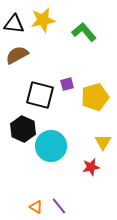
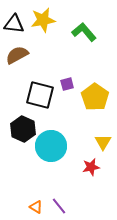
yellow pentagon: rotated 20 degrees counterclockwise
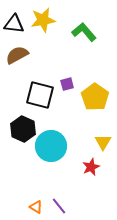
red star: rotated 12 degrees counterclockwise
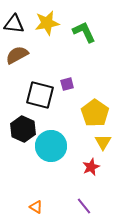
yellow star: moved 4 px right, 3 px down
green L-shape: rotated 15 degrees clockwise
yellow pentagon: moved 16 px down
purple line: moved 25 px right
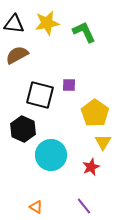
purple square: moved 2 px right, 1 px down; rotated 16 degrees clockwise
cyan circle: moved 9 px down
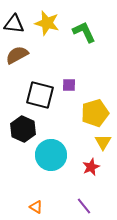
yellow star: rotated 25 degrees clockwise
yellow pentagon: rotated 20 degrees clockwise
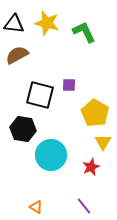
yellow pentagon: rotated 24 degrees counterclockwise
black hexagon: rotated 15 degrees counterclockwise
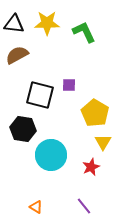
yellow star: rotated 15 degrees counterclockwise
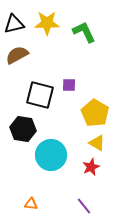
black triangle: rotated 20 degrees counterclockwise
yellow triangle: moved 6 px left, 1 px down; rotated 30 degrees counterclockwise
orange triangle: moved 5 px left, 3 px up; rotated 24 degrees counterclockwise
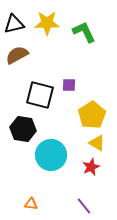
yellow pentagon: moved 3 px left, 2 px down; rotated 8 degrees clockwise
